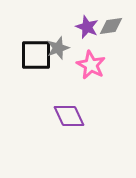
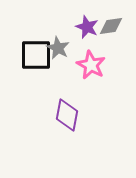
gray star: rotated 25 degrees counterclockwise
purple diamond: moved 2 px left, 1 px up; rotated 36 degrees clockwise
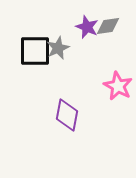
gray diamond: moved 3 px left
gray star: rotated 20 degrees clockwise
black square: moved 1 px left, 4 px up
pink star: moved 27 px right, 21 px down
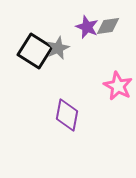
black square: rotated 32 degrees clockwise
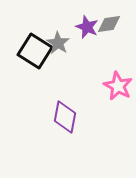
gray diamond: moved 1 px right, 2 px up
gray star: moved 5 px up; rotated 15 degrees counterclockwise
purple diamond: moved 2 px left, 2 px down
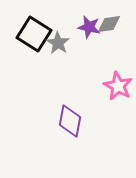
purple star: moved 2 px right; rotated 10 degrees counterclockwise
black square: moved 1 px left, 17 px up
purple diamond: moved 5 px right, 4 px down
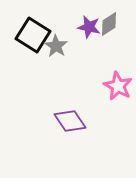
gray diamond: rotated 25 degrees counterclockwise
black square: moved 1 px left, 1 px down
gray star: moved 2 px left, 3 px down
purple diamond: rotated 44 degrees counterclockwise
